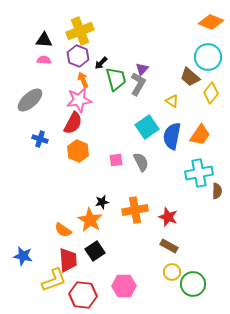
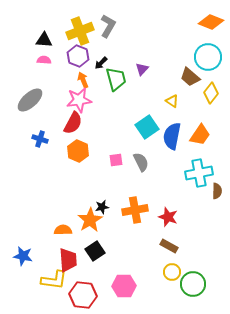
gray L-shape: moved 30 px left, 58 px up
black star: moved 5 px down
orange star: rotated 10 degrees clockwise
orange semicircle: rotated 144 degrees clockwise
yellow L-shape: rotated 28 degrees clockwise
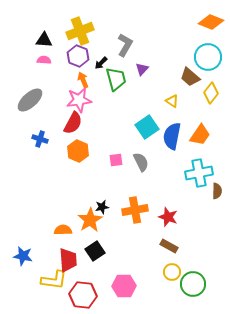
gray L-shape: moved 17 px right, 19 px down
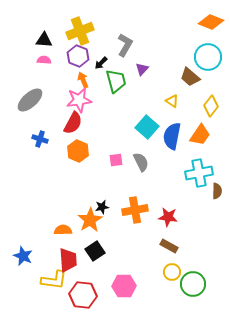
green trapezoid: moved 2 px down
yellow diamond: moved 13 px down
cyan square: rotated 15 degrees counterclockwise
red star: rotated 12 degrees counterclockwise
blue star: rotated 12 degrees clockwise
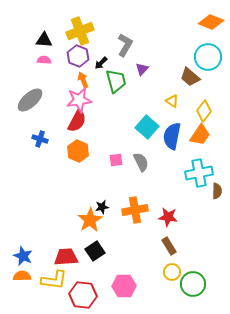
yellow diamond: moved 7 px left, 5 px down
red semicircle: moved 4 px right, 2 px up
orange semicircle: moved 41 px left, 46 px down
brown rectangle: rotated 30 degrees clockwise
red trapezoid: moved 2 px left, 3 px up; rotated 90 degrees counterclockwise
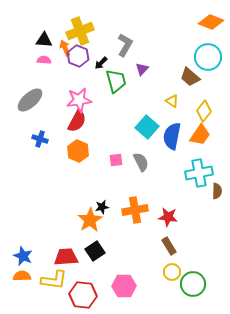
orange arrow: moved 18 px left, 32 px up
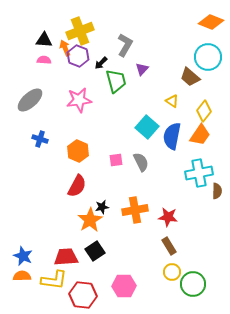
red semicircle: moved 65 px down
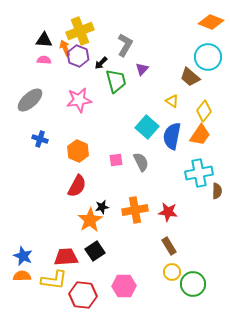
red star: moved 5 px up
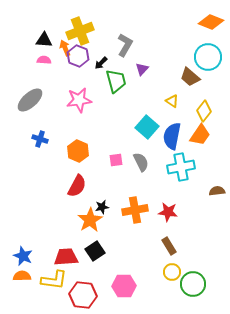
cyan cross: moved 18 px left, 6 px up
brown semicircle: rotated 98 degrees counterclockwise
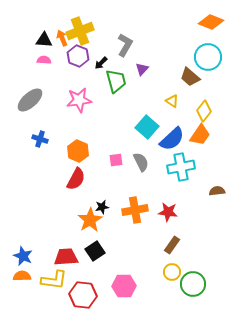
orange arrow: moved 3 px left, 10 px up
blue semicircle: moved 3 px down; rotated 144 degrees counterclockwise
red semicircle: moved 1 px left, 7 px up
brown rectangle: moved 3 px right, 1 px up; rotated 66 degrees clockwise
